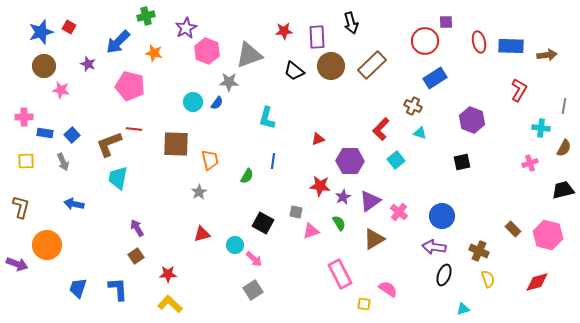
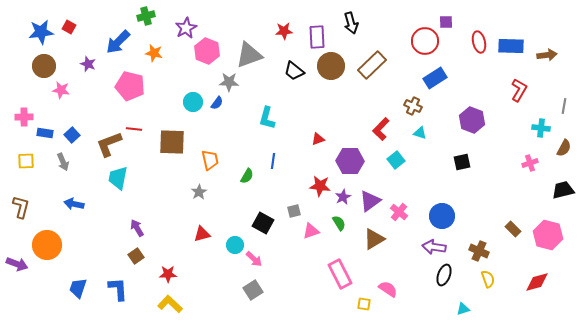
blue star at (41, 32): rotated 10 degrees clockwise
brown square at (176, 144): moved 4 px left, 2 px up
gray square at (296, 212): moved 2 px left, 1 px up; rotated 24 degrees counterclockwise
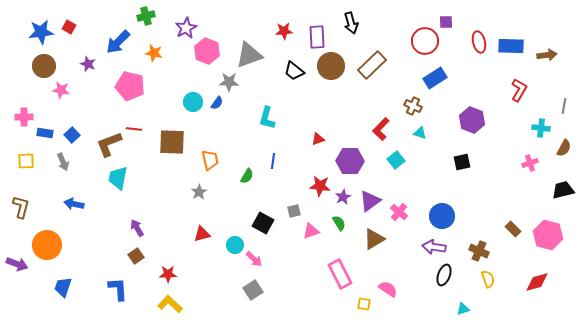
blue trapezoid at (78, 288): moved 15 px left, 1 px up
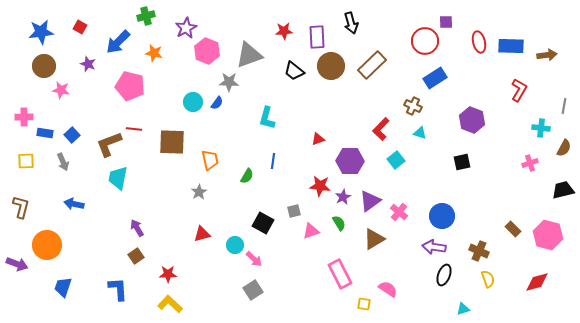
red square at (69, 27): moved 11 px right
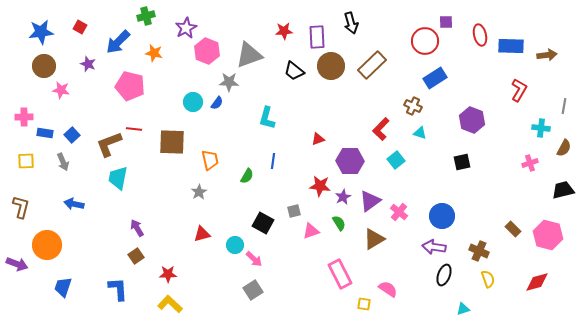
red ellipse at (479, 42): moved 1 px right, 7 px up
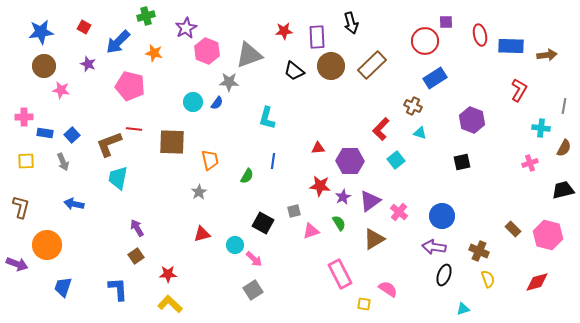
red square at (80, 27): moved 4 px right
red triangle at (318, 139): moved 9 px down; rotated 16 degrees clockwise
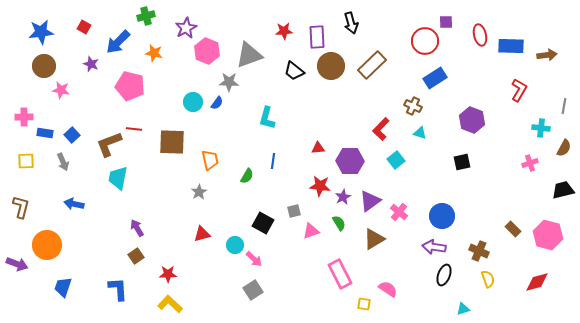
purple star at (88, 64): moved 3 px right
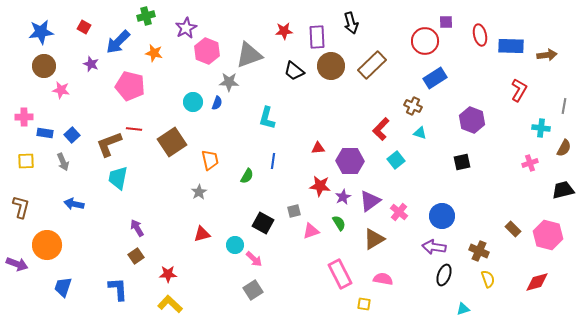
blue semicircle at (217, 103): rotated 16 degrees counterclockwise
brown square at (172, 142): rotated 36 degrees counterclockwise
pink semicircle at (388, 289): moved 5 px left, 10 px up; rotated 24 degrees counterclockwise
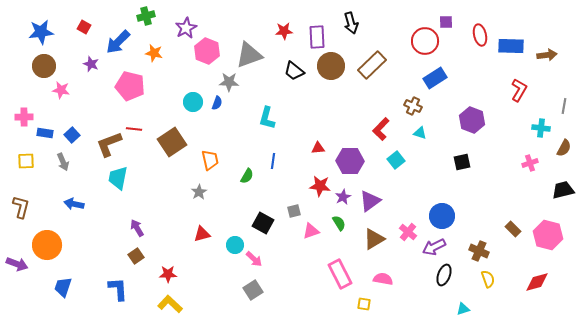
pink cross at (399, 212): moved 9 px right, 20 px down
purple arrow at (434, 247): rotated 35 degrees counterclockwise
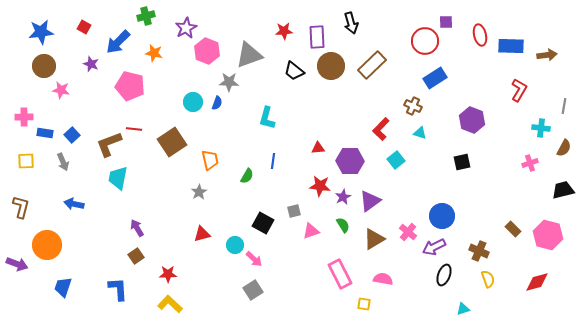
green semicircle at (339, 223): moved 4 px right, 2 px down
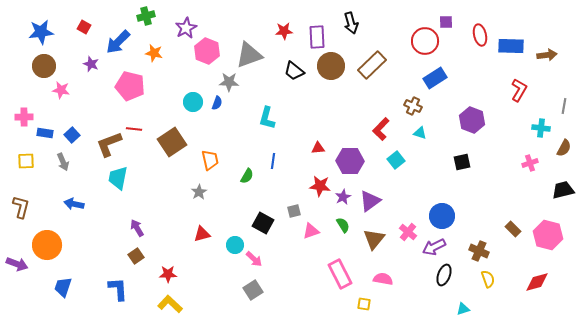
brown triangle at (374, 239): rotated 20 degrees counterclockwise
